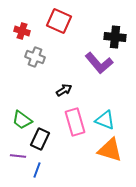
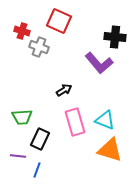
gray cross: moved 4 px right, 10 px up
green trapezoid: moved 3 px up; rotated 40 degrees counterclockwise
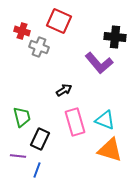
green trapezoid: rotated 100 degrees counterclockwise
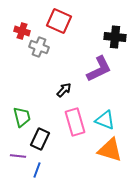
purple L-shape: moved 6 px down; rotated 76 degrees counterclockwise
black arrow: rotated 14 degrees counterclockwise
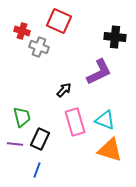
purple L-shape: moved 3 px down
purple line: moved 3 px left, 12 px up
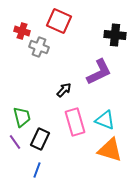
black cross: moved 2 px up
purple line: moved 2 px up; rotated 49 degrees clockwise
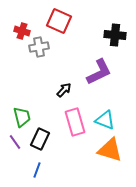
gray cross: rotated 30 degrees counterclockwise
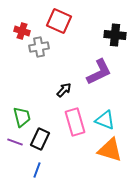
purple line: rotated 35 degrees counterclockwise
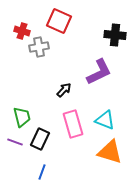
pink rectangle: moved 2 px left, 2 px down
orange triangle: moved 2 px down
blue line: moved 5 px right, 2 px down
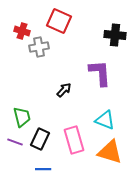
purple L-shape: moved 1 px right, 1 px down; rotated 68 degrees counterclockwise
pink rectangle: moved 1 px right, 16 px down
blue line: moved 1 px right, 3 px up; rotated 70 degrees clockwise
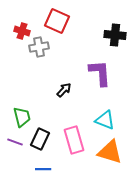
red square: moved 2 px left
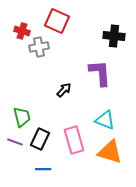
black cross: moved 1 px left, 1 px down
